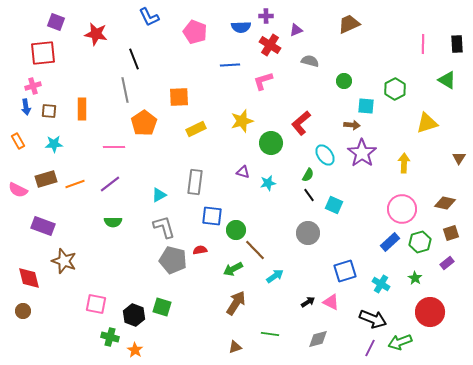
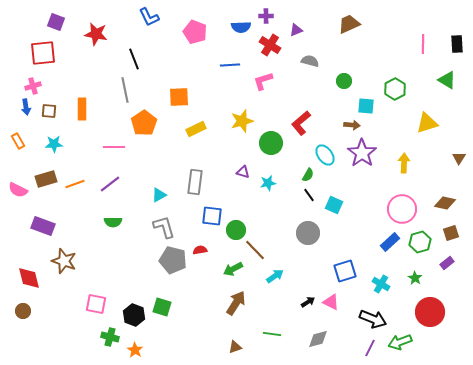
green line at (270, 334): moved 2 px right
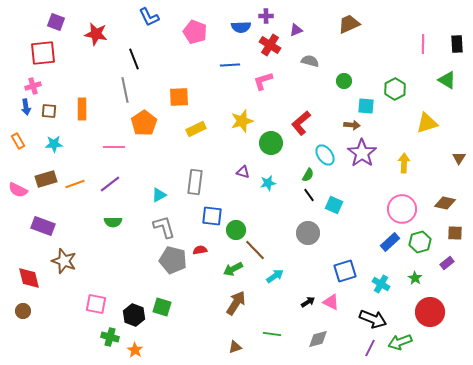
brown square at (451, 233): moved 4 px right; rotated 21 degrees clockwise
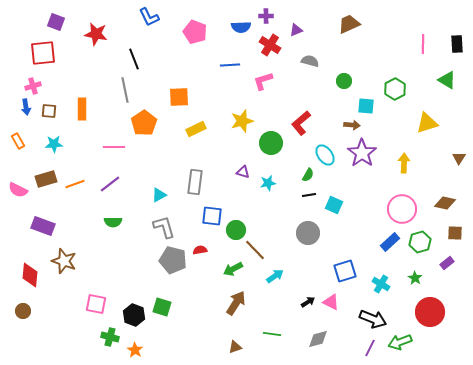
black line at (309, 195): rotated 64 degrees counterclockwise
red diamond at (29, 278): moved 1 px right, 3 px up; rotated 20 degrees clockwise
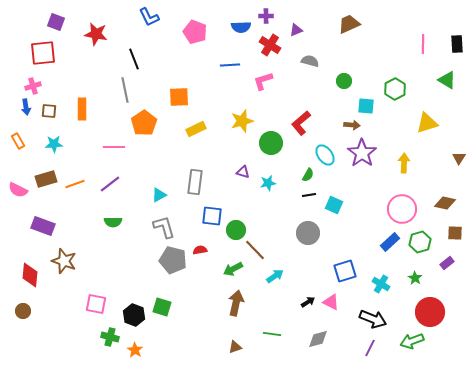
brown arrow at (236, 303): rotated 20 degrees counterclockwise
green arrow at (400, 342): moved 12 px right, 1 px up
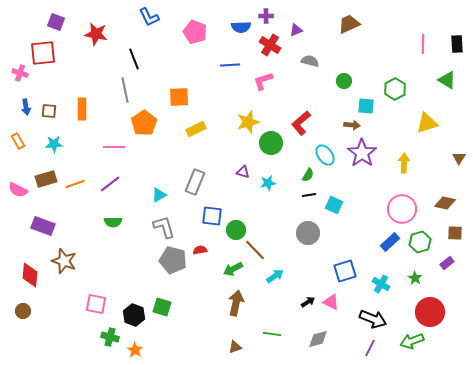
pink cross at (33, 86): moved 13 px left, 13 px up; rotated 35 degrees clockwise
yellow star at (242, 121): moved 6 px right, 1 px down
gray rectangle at (195, 182): rotated 15 degrees clockwise
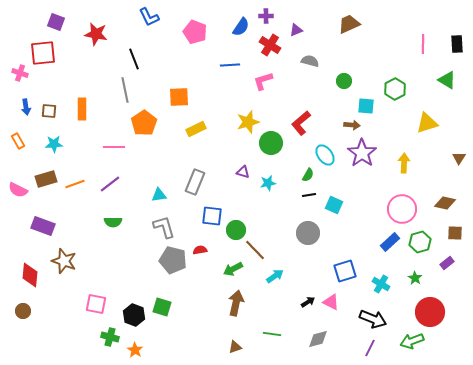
blue semicircle at (241, 27): rotated 54 degrees counterclockwise
cyan triangle at (159, 195): rotated 21 degrees clockwise
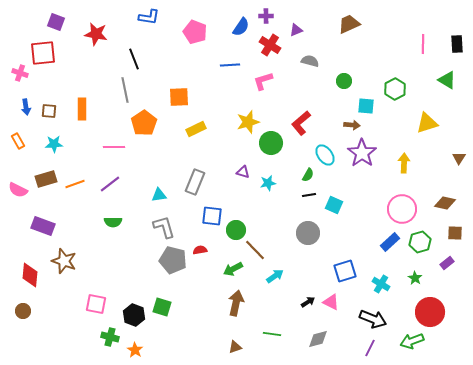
blue L-shape at (149, 17): rotated 55 degrees counterclockwise
